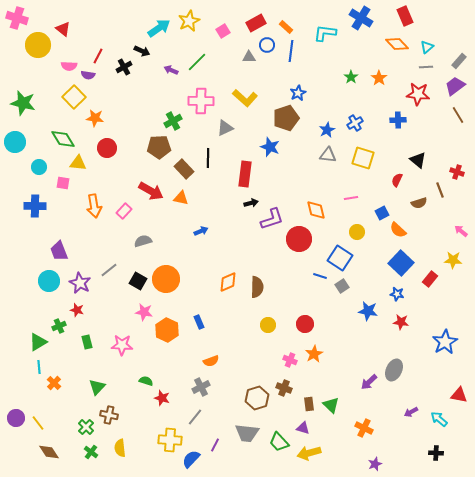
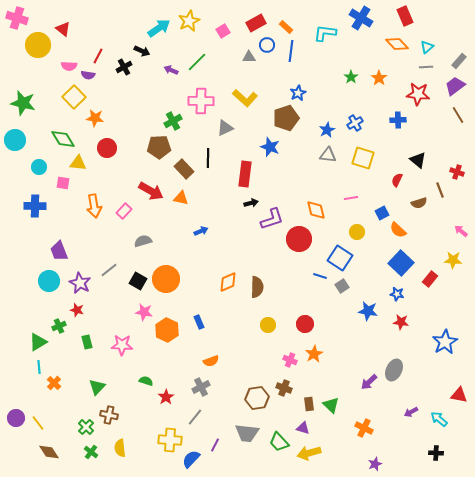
cyan circle at (15, 142): moved 2 px up
red star at (162, 398): moved 4 px right, 1 px up; rotated 21 degrees clockwise
brown hexagon at (257, 398): rotated 10 degrees clockwise
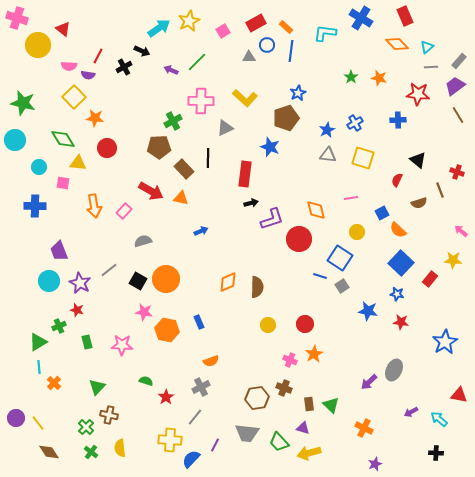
gray line at (426, 67): moved 5 px right
orange star at (379, 78): rotated 21 degrees counterclockwise
orange hexagon at (167, 330): rotated 15 degrees counterclockwise
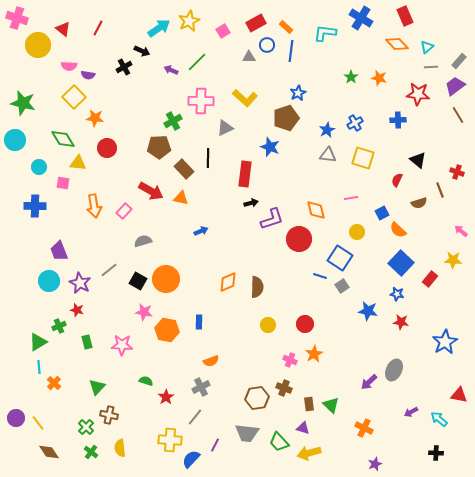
red line at (98, 56): moved 28 px up
blue rectangle at (199, 322): rotated 24 degrees clockwise
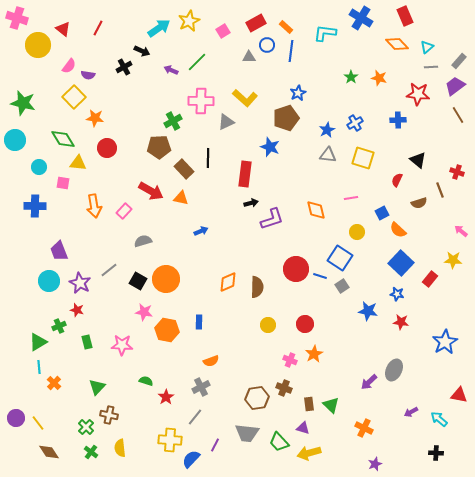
pink semicircle at (69, 66): rotated 56 degrees counterclockwise
gray triangle at (225, 128): moved 1 px right, 6 px up
red circle at (299, 239): moved 3 px left, 30 px down
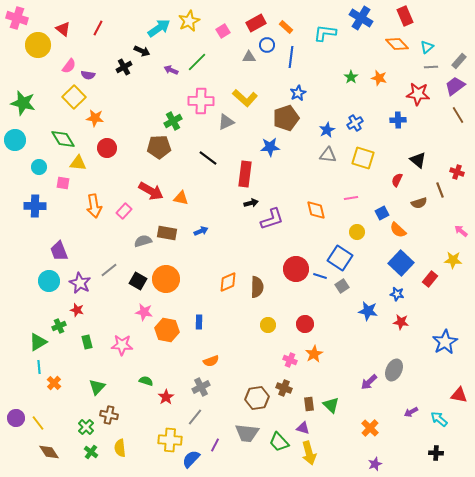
blue line at (291, 51): moved 6 px down
blue star at (270, 147): rotated 24 degrees counterclockwise
black line at (208, 158): rotated 54 degrees counterclockwise
brown rectangle at (184, 169): moved 17 px left, 64 px down; rotated 36 degrees counterclockwise
orange cross at (364, 428): moved 6 px right; rotated 18 degrees clockwise
yellow arrow at (309, 453): rotated 90 degrees counterclockwise
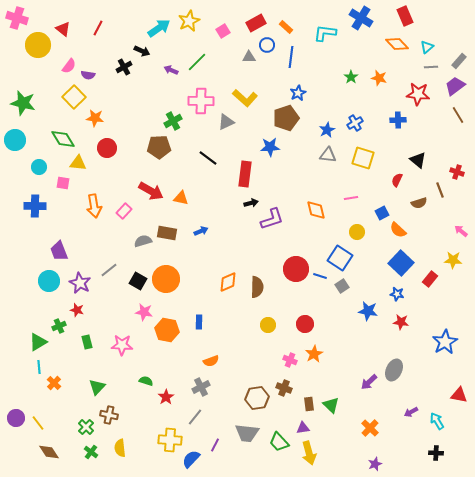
cyan arrow at (439, 419): moved 2 px left, 2 px down; rotated 18 degrees clockwise
purple triangle at (303, 428): rotated 24 degrees counterclockwise
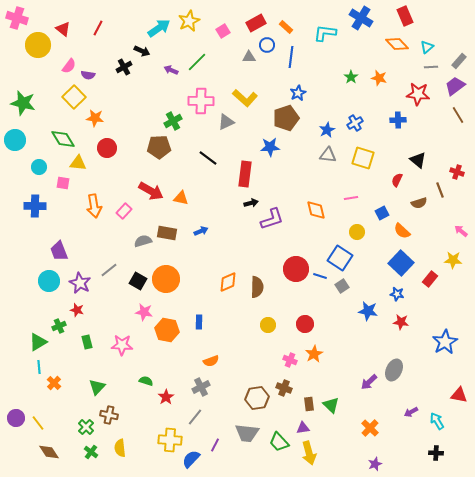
orange semicircle at (398, 230): moved 4 px right, 1 px down
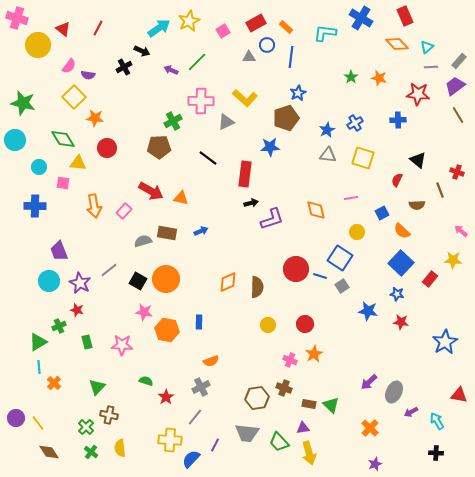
brown semicircle at (419, 203): moved 2 px left, 2 px down; rotated 14 degrees clockwise
gray ellipse at (394, 370): moved 22 px down
brown rectangle at (309, 404): rotated 72 degrees counterclockwise
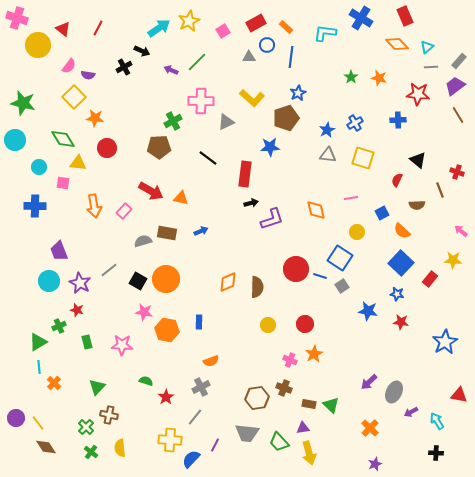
yellow L-shape at (245, 98): moved 7 px right
brown diamond at (49, 452): moved 3 px left, 5 px up
